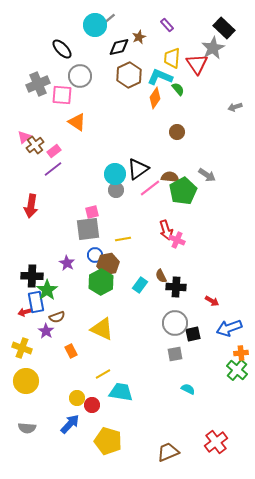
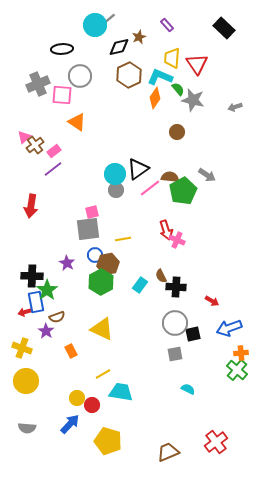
gray star at (213, 48): moved 20 px left, 52 px down; rotated 30 degrees counterclockwise
black ellipse at (62, 49): rotated 50 degrees counterclockwise
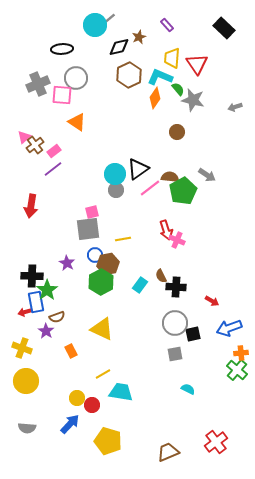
gray circle at (80, 76): moved 4 px left, 2 px down
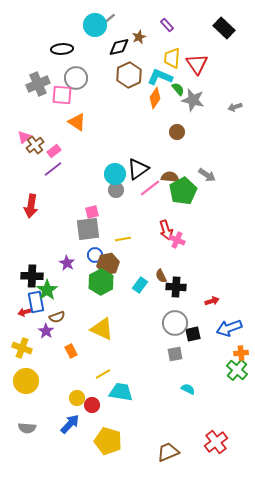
red arrow at (212, 301): rotated 48 degrees counterclockwise
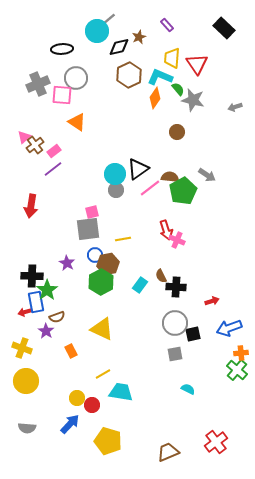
cyan circle at (95, 25): moved 2 px right, 6 px down
